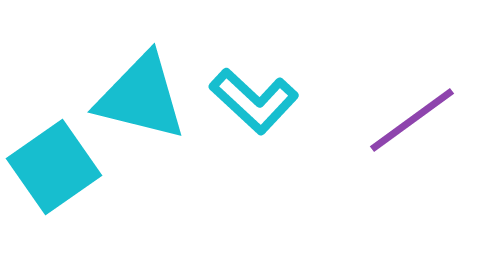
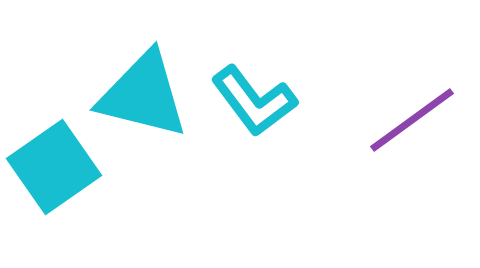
cyan triangle: moved 2 px right, 2 px up
cyan L-shape: rotated 10 degrees clockwise
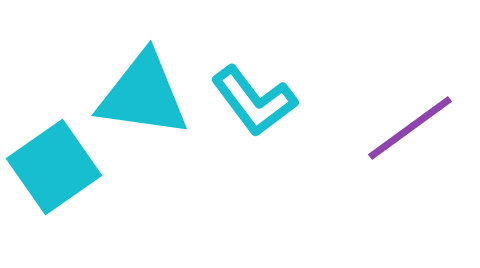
cyan triangle: rotated 6 degrees counterclockwise
purple line: moved 2 px left, 8 px down
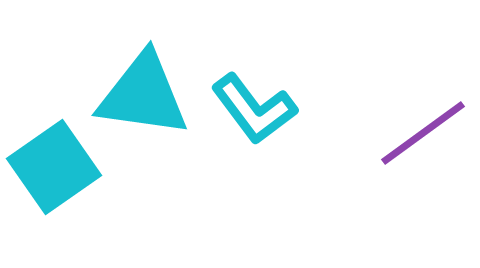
cyan L-shape: moved 8 px down
purple line: moved 13 px right, 5 px down
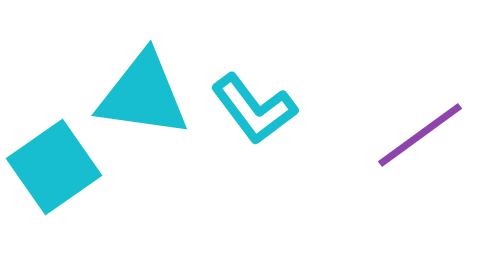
purple line: moved 3 px left, 2 px down
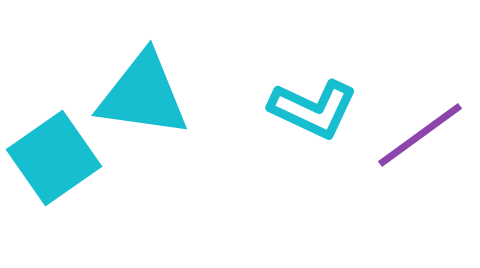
cyan L-shape: moved 59 px right; rotated 28 degrees counterclockwise
cyan square: moved 9 px up
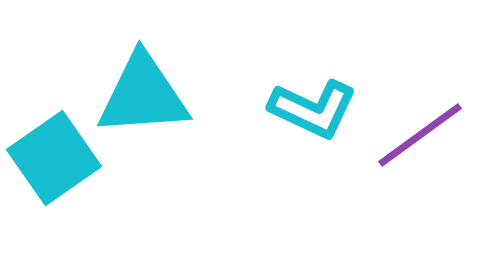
cyan triangle: rotated 12 degrees counterclockwise
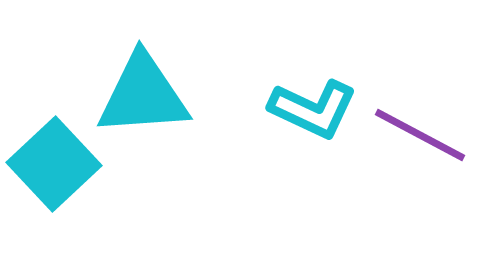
purple line: rotated 64 degrees clockwise
cyan square: moved 6 px down; rotated 8 degrees counterclockwise
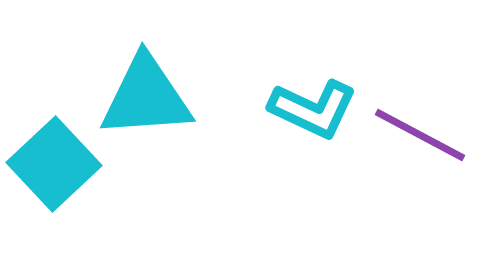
cyan triangle: moved 3 px right, 2 px down
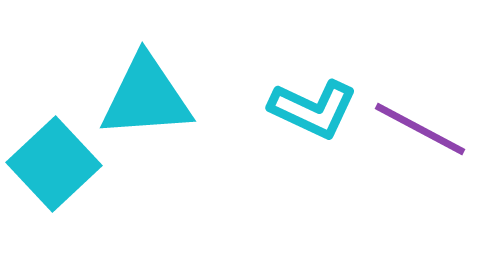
purple line: moved 6 px up
